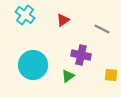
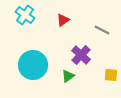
gray line: moved 1 px down
purple cross: rotated 30 degrees clockwise
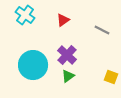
purple cross: moved 14 px left
yellow square: moved 2 px down; rotated 16 degrees clockwise
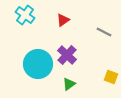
gray line: moved 2 px right, 2 px down
cyan circle: moved 5 px right, 1 px up
green triangle: moved 1 px right, 8 px down
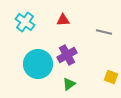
cyan cross: moved 7 px down
red triangle: rotated 32 degrees clockwise
gray line: rotated 14 degrees counterclockwise
purple cross: rotated 18 degrees clockwise
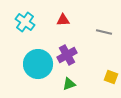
green triangle: rotated 16 degrees clockwise
